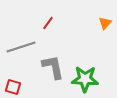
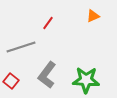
orange triangle: moved 12 px left, 7 px up; rotated 24 degrees clockwise
gray L-shape: moved 6 px left, 8 px down; rotated 132 degrees counterclockwise
green star: moved 1 px right, 1 px down
red square: moved 2 px left, 6 px up; rotated 21 degrees clockwise
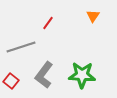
orange triangle: rotated 32 degrees counterclockwise
gray L-shape: moved 3 px left
green star: moved 4 px left, 5 px up
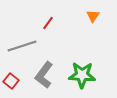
gray line: moved 1 px right, 1 px up
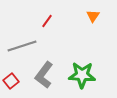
red line: moved 1 px left, 2 px up
red square: rotated 14 degrees clockwise
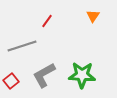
gray L-shape: rotated 24 degrees clockwise
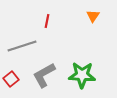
red line: rotated 24 degrees counterclockwise
red square: moved 2 px up
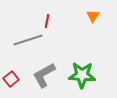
gray line: moved 6 px right, 6 px up
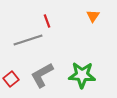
red line: rotated 32 degrees counterclockwise
gray L-shape: moved 2 px left
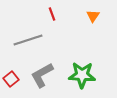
red line: moved 5 px right, 7 px up
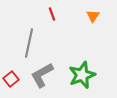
gray line: moved 1 px right, 3 px down; rotated 60 degrees counterclockwise
green star: rotated 24 degrees counterclockwise
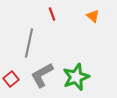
orange triangle: rotated 24 degrees counterclockwise
green star: moved 6 px left, 2 px down
